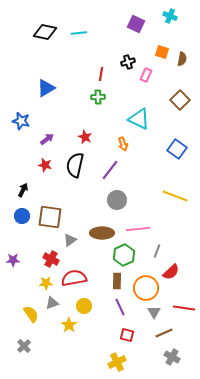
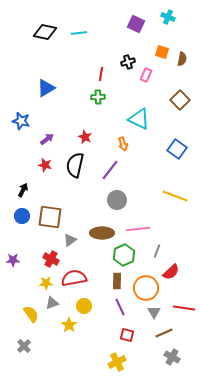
cyan cross at (170, 16): moved 2 px left, 1 px down
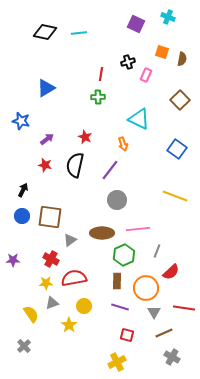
purple line at (120, 307): rotated 48 degrees counterclockwise
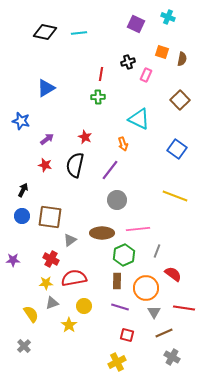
red semicircle at (171, 272): moved 2 px right, 2 px down; rotated 102 degrees counterclockwise
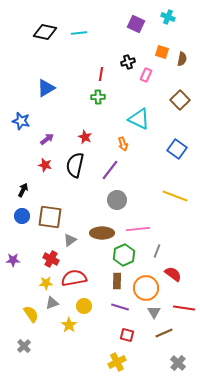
gray cross at (172, 357): moved 6 px right, 6 px down; rotated 14 degrees clockwise
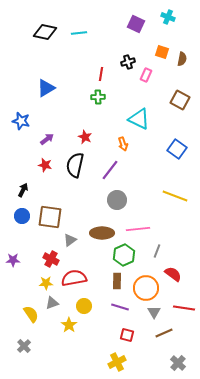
brown square at (180, 100): rotated 18 degrees counterclockwise
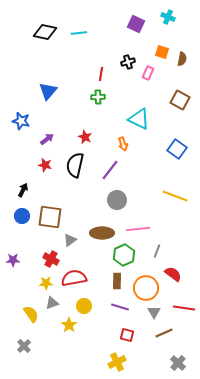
pink rectangle at (146, 75): moved 2 px right, 2 px up
blue triangle at (46, 88): moved 2 px right, 3 px down; rotated 18 degrees counterclockwise
